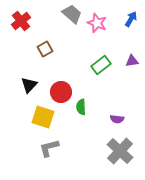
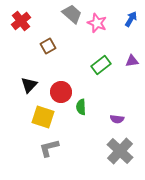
brown square: moved 3 px right, 3 px up
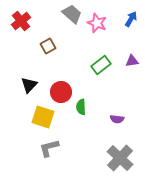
gray cross: moved 7 px down
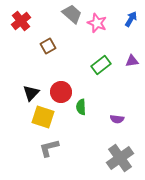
black triangle: moved 2 px right, 8 px down
gray cross: rotated 12 degrees clockwise
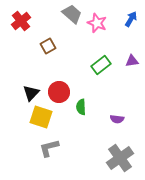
red circle: moved 2 px left
yellow square: moved 2 px left
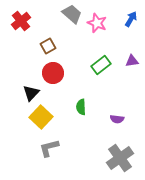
red circle: moved 6 px left, 19 px up
yellow square: rotated 25 degrees clockwise
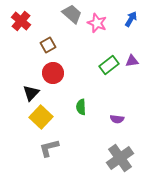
red cross: rotated 12 degrees counterclockwise
brown square: moved 1 px up
green rectangle: moved 8 px right
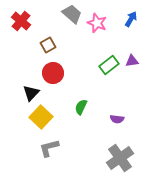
green semicircle: rotated 28 degrees clockwise
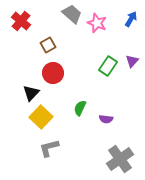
purple triangle: rotated 40 degrees counterclockwise
green rectangle: moved 1 px left, 1 px down; rotated 18 degrees counterclockwise
green semicircle: moved 1 px left, 1 px down
purple semicircle: moved 11 px left
gray cross: moved 1 px down
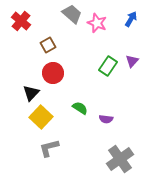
green semicircle: rotated 98 degrees clockwise
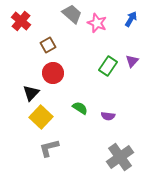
purple semicircle: moved 2 px right, 3 px up
gray cross: moved 2 px up
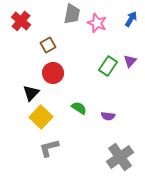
gray trapezoid: rotated 60 degrees clockwise
purple triangle: moved 2 px left
green semicircle: moved 1 px left
